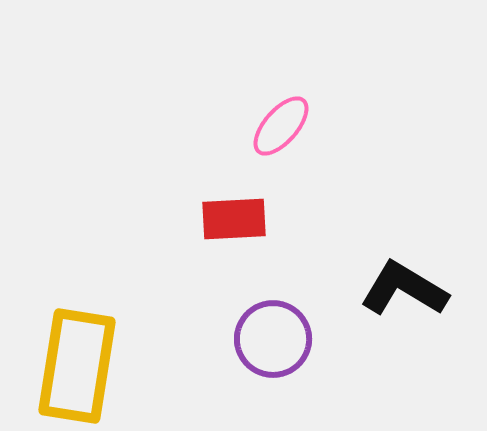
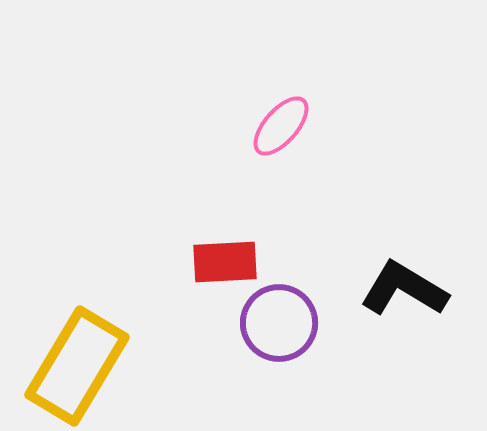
red rectangle: moved 9 px left, 43 px down
purple circle: moved 6 px right, 16 px up
yellow rectangle: rotated 22 degrees clockwise
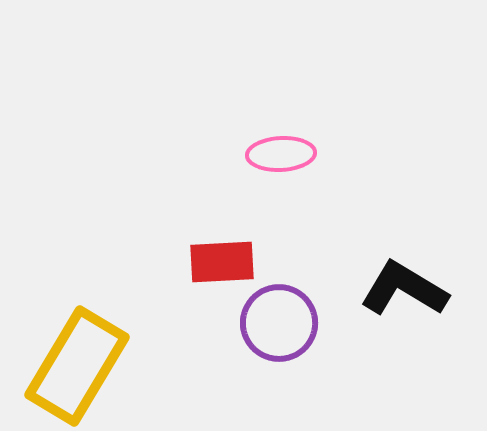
pink ellipse: moved 28 px down; rotated 46 degrees clockwise
red rectangle: moved 3 px left
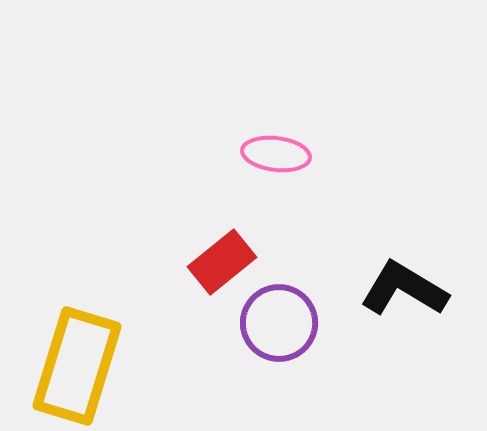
pink ellipse: moved 5 px left; rotated 10 degrees clockwise
red rectangle: rotated 36 degrees counterclockwise
yellow rectangle: rotated 14 degrees counterclockwise
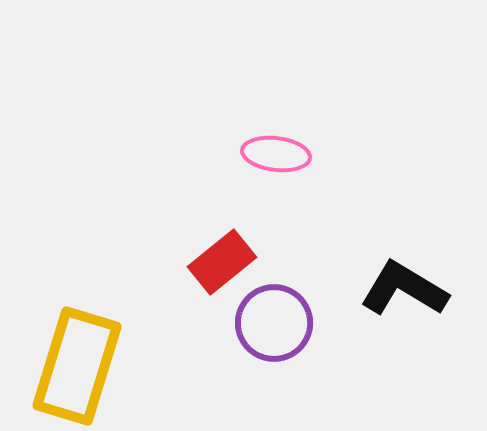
purple circle: moved 5 px left
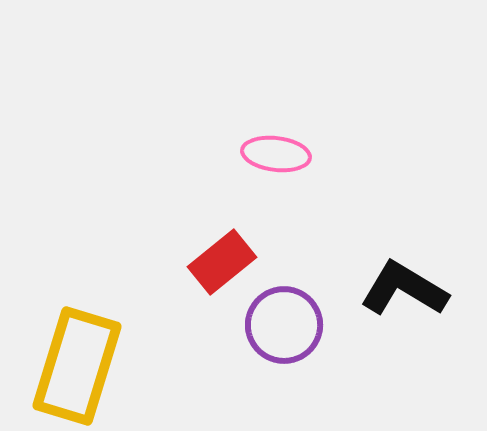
purple circle: moved 10 px right, 2 px down
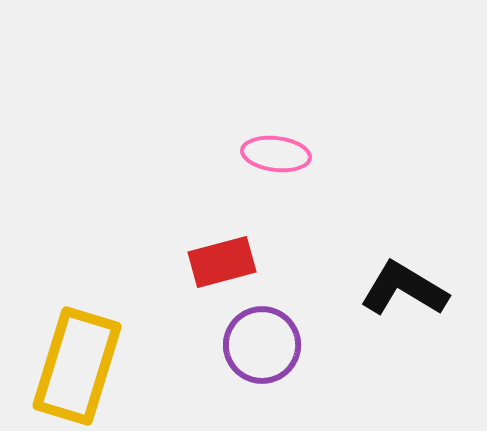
red rectangle: rotated 24 degrees clockwise
purple circle: moved 22 px left, 20 px down
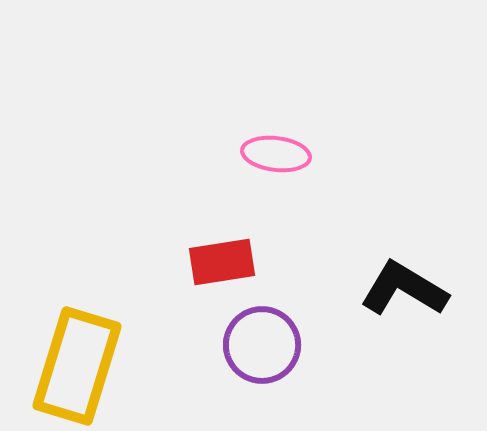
red rectangle: rotated 6 degrees clockwise
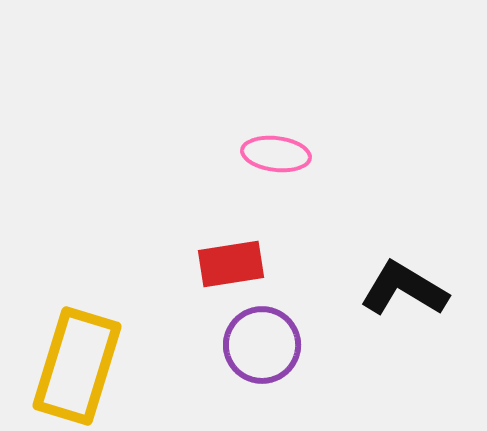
red rectangle: moved 9 px right, 2 px down
